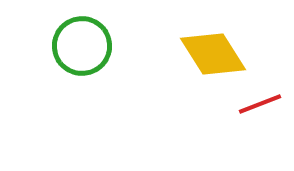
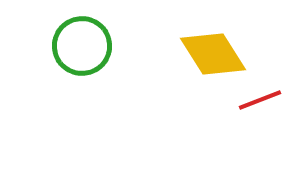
red line: moved 4 px up
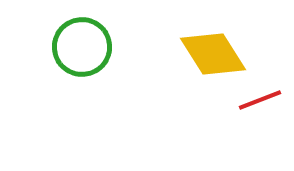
green circle: moved 1 px down
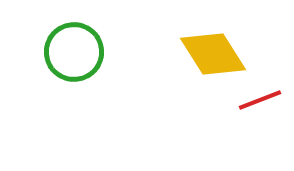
green circle: moved 8 px left, 5 px down
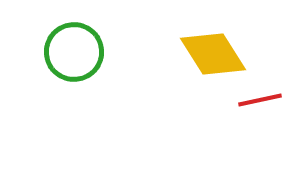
red line: rotated 9 degrees clockwise
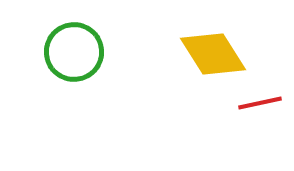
red line: moved 3 px down
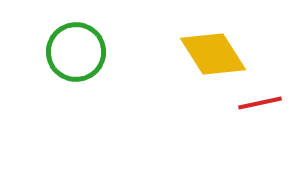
green circle: moved 2 px right
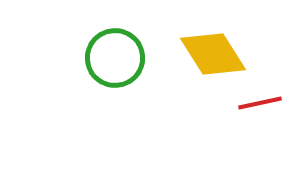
green circle: moved 39 px right, 6 px down
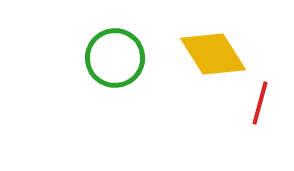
red line: rotated 63 degrees counterclockwise
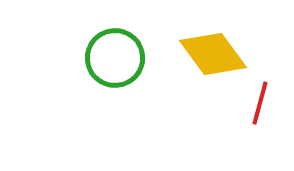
yellow diamond: rotated 4 degrees counterclockwise
